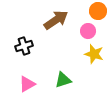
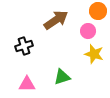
green triangle: moved 1 px left, 3 px up
pink triangle: rotated 30 degrees clockwise
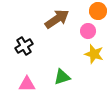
brown arrow: moved 1 px right, 1 px up
black cross: rotated 12 degrees counterclockwise
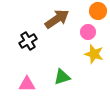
pink circle: moved 1 px down
black cross: moved 4 px right, 5 px up
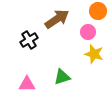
black cross: moved 1 px right, 1 px up
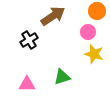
orange circle: moved 1 px left
brown arrow: moved 4 px left, 3 px up
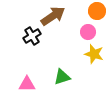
black cross: moved 3 px right, 4 px up
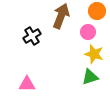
brown arrow: moved 8 px right; rotated 35 degrees counterclockwise
green triangle: moved 28 px right
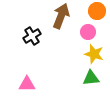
green triangle: moved 1 px right, 1 px down; rotated 12 degrees clockwise
